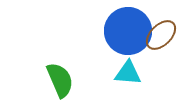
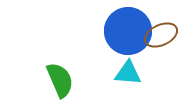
brown ellipse: rotated 20 degrees clockwise
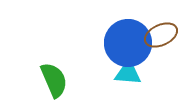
blue circle: moved 12 px down
green semicircle: moved 6 px left
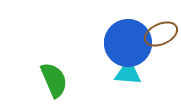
brown ellipse: moved 1 px up
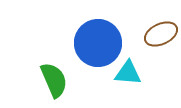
blue circle: moved 30 px left
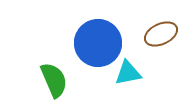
cyan triangle: rotated 16 degrees counterclockwise
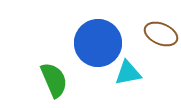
brown ellipse: rotated 48 degrees clockwise
